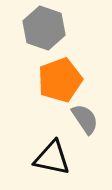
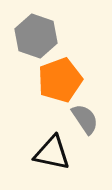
gray hexagon: moved 8 px left, 8 px down
black triangle: moved 5 px up
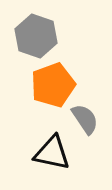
orange pentagon: moved 7 px left, 5 px down
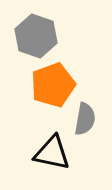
gray semicircle: rotated 44 degrees clockwise
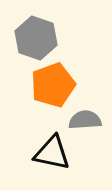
gray hexagon: moved 2 px down
gray semicircle: moved 1 px down; rotated 104 degrees counterclockwise
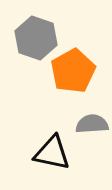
orange pentagon: moved 20 px right, 14 px up; rotated 9 degrees counterclockwise
gray semicircle: moved 7 px right, 4 px down
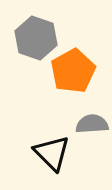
black triangle: rotated 33 degrees clockwise
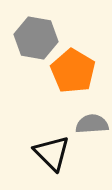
gray hexagon: rotated 9 degrees counterclockwise
orange pentagon: rotated 12 degrees counterclockwise
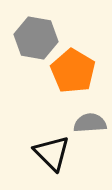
gray semicircle: moved 2 px left, 1 px up
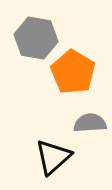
orange pentagon: moved 1 px down
black triangle: moved 1 px right, 4 px down; rotated 33 degrees clockwise
